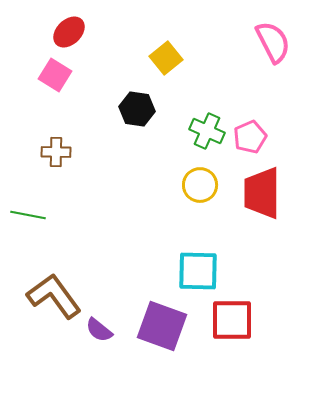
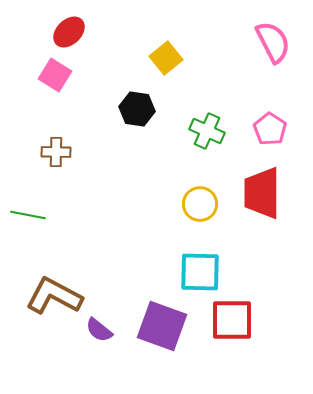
pink pentagon: moved 20 px right, 8 px up; rotated 16 degrees counterclockwise
yellow circle: moved 19 px down
cyan square: moved 2 px right, 1 px down
brown L-shape: rotated 26 degrees counterclockwise
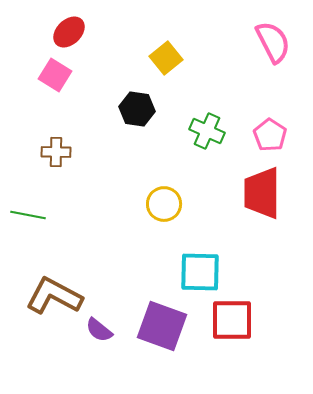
pink pentagon: moved 6 px down
yellow circle: moved 36 px left
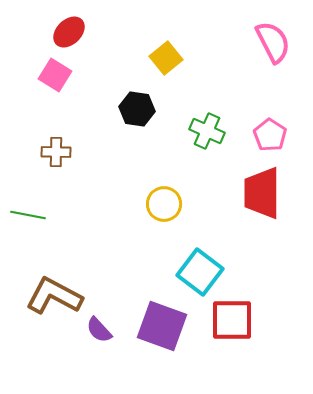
cyan square: rotated 36 degrees clockwise
purple semicircle: rotated 8 degrees clockwise
